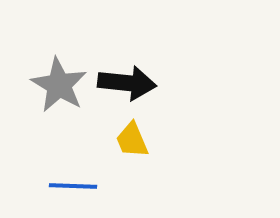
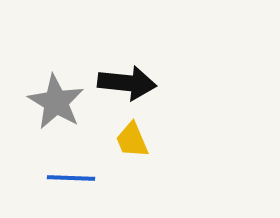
gray star: moved 3 px left, 17 px down
blue line: moved 2 px left, 8 px up
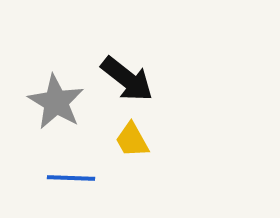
black arrow: moved 4 px up; rotated 32 degrees clockwise
yellow trapezoid: rotated 6 degrees counterclockwise
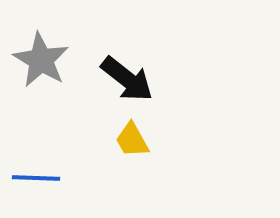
gray star: moved 15 px left, 42 px up
blue line: moved 35 px left
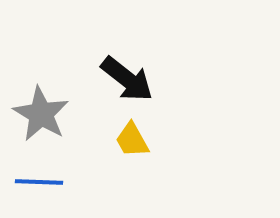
gray star: moved 54 px down
blue line: moved 3 px right, 4 px down
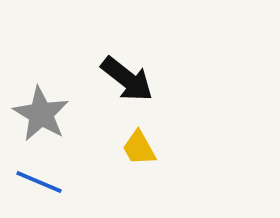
yellow trapezoid: moved 7 px right, 8 px down
blue line: rotated 21 degrees clockwise
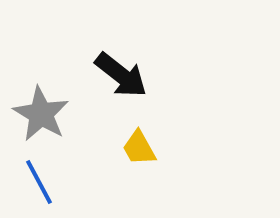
black arrow: moved 6 px left, 4 px up
blue line: rotated 39 degrees clockwise
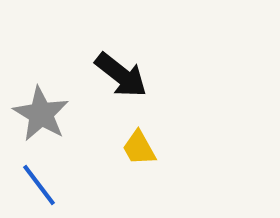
blue line: moved 3 px down; rotated 9 degrees counterclockwise
